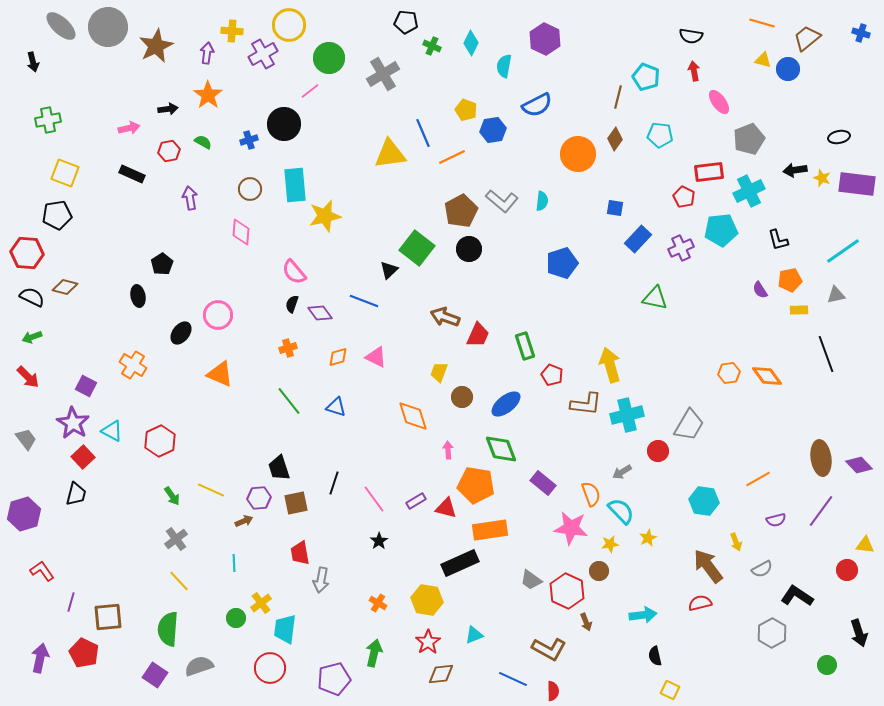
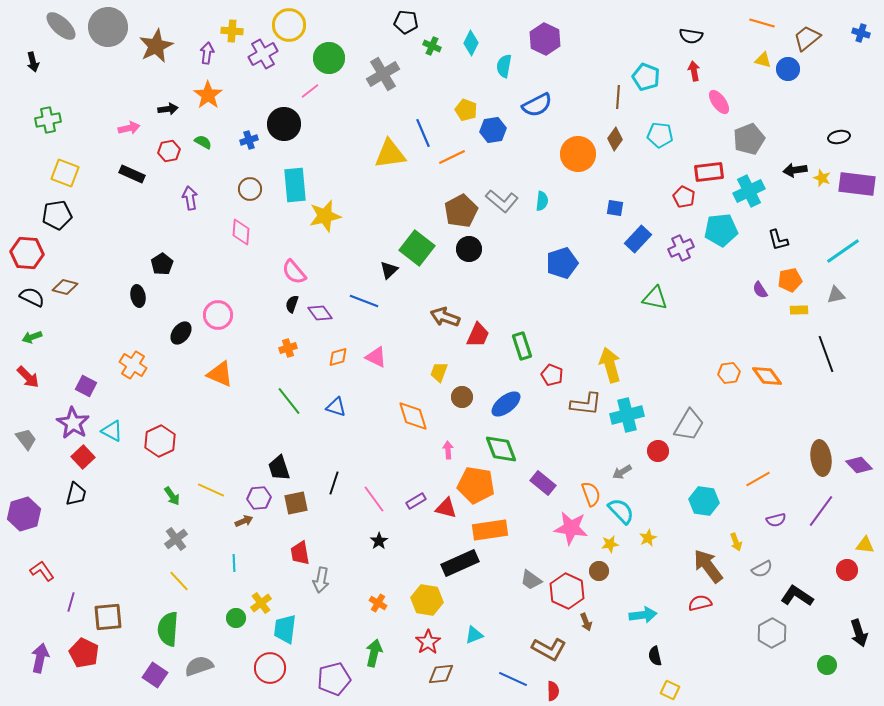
brown line at (618, 97): rotated 10 degrees counterclockwise
green rectangle at (525, 346): moved 3 px left
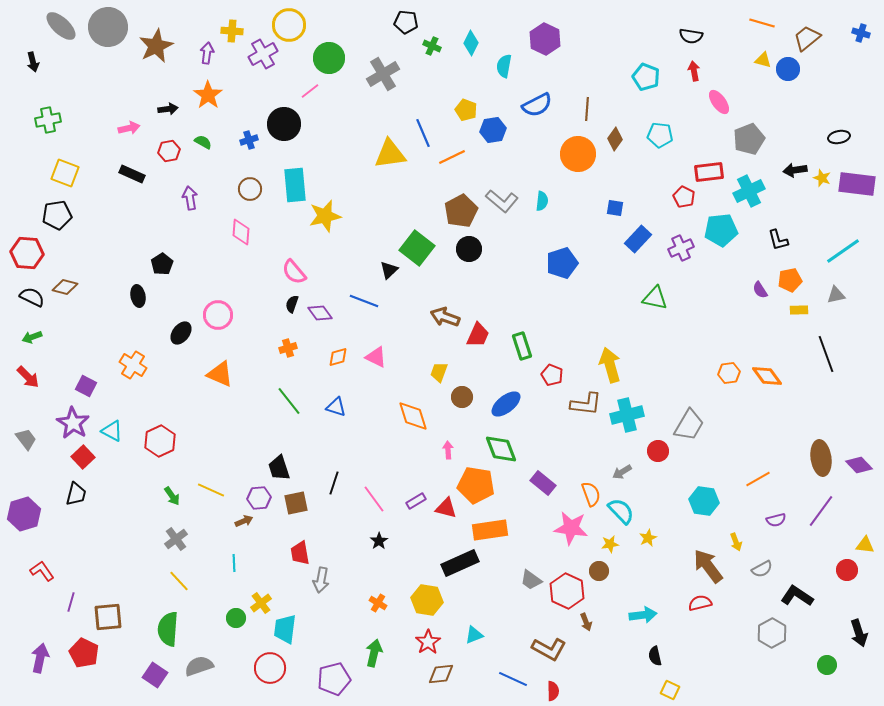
brown line at (618, 97): moved 31 px left, 12 px down
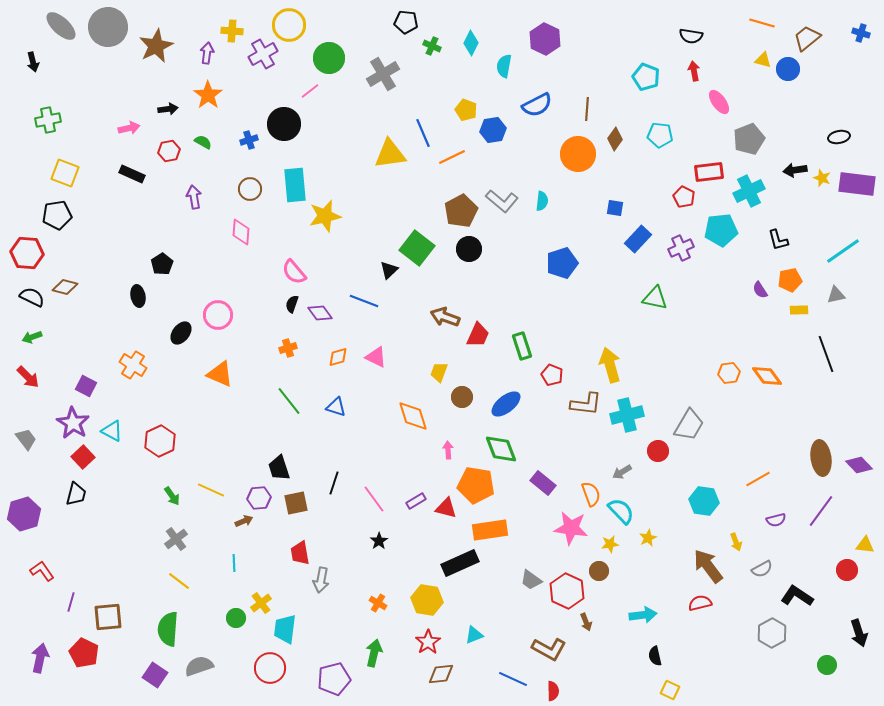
purple arrow at (190, 198): moved 4 px right, 1 px up
yellow line at (179, 581): rotated 10 degrees counterclockwise
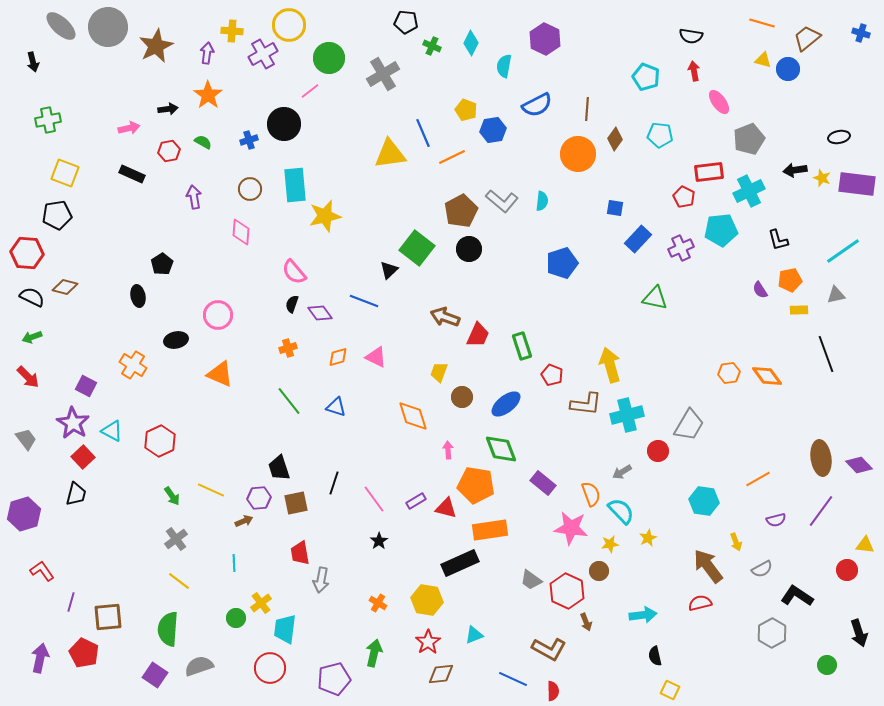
black ellipse at (181, 333): moved 5 px left, 7 px down; rotated 40 degrees clockwise
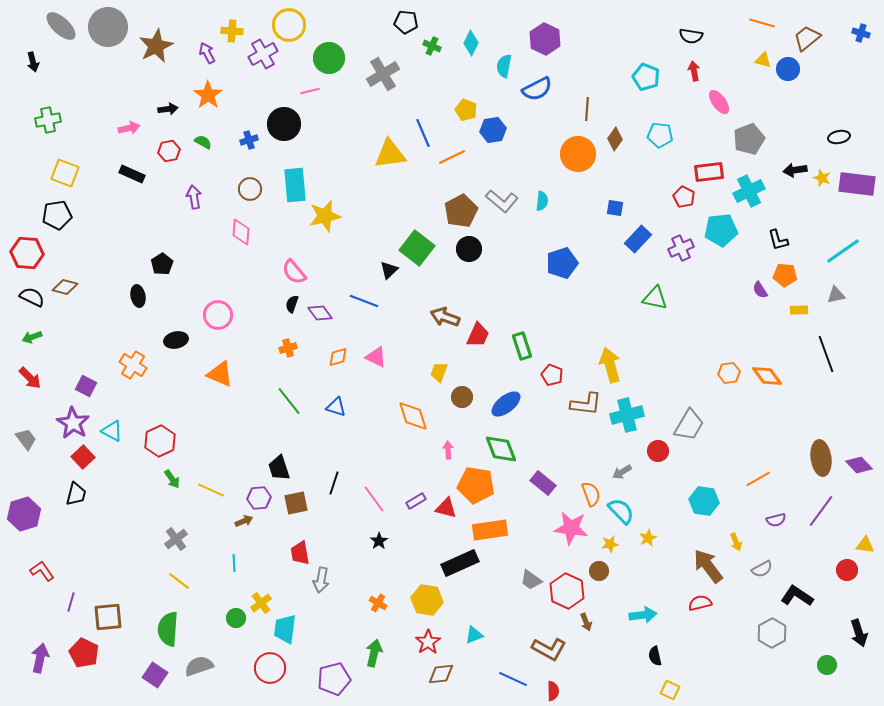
purple arrow at (207, 53): rotated 35 degrees counterclockwise
pink line at (310, 91): rotated 24 degrees clockwise
blue semicircle at (537, 105): moved 16 px up
orange pentagon at (790, 280): moved 5 px left, 5 px up; rotated 15 degrees clockwise
red arrow at (28, 377): moved 2 px right, 1 px down
green arrow at (172, 496): moved 17 px up
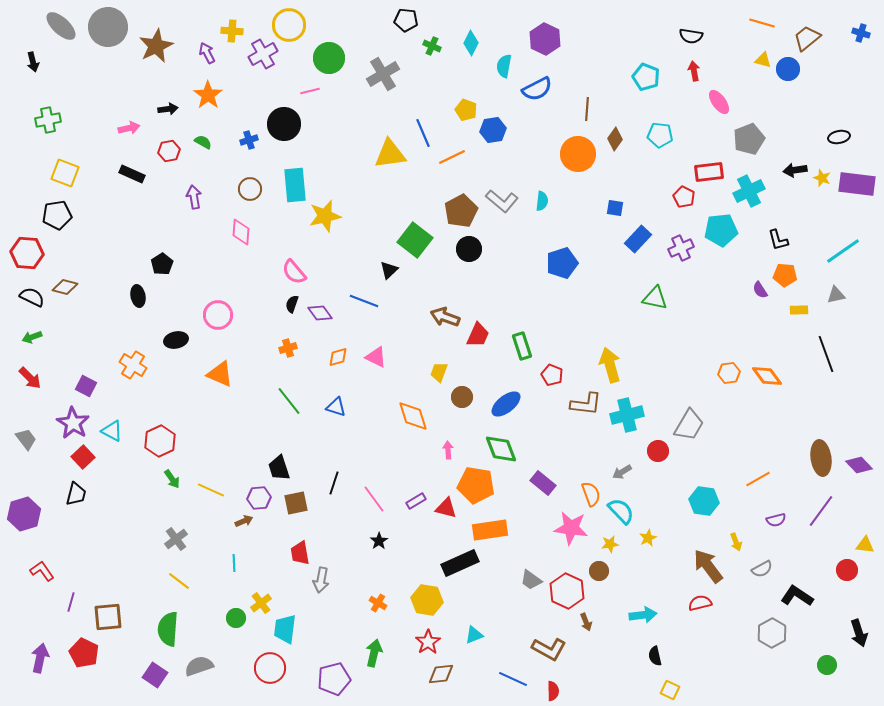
black pentagon at (406, 22): moved 2 px up
green square at (417, 248): moved 2 px left, 8 px up
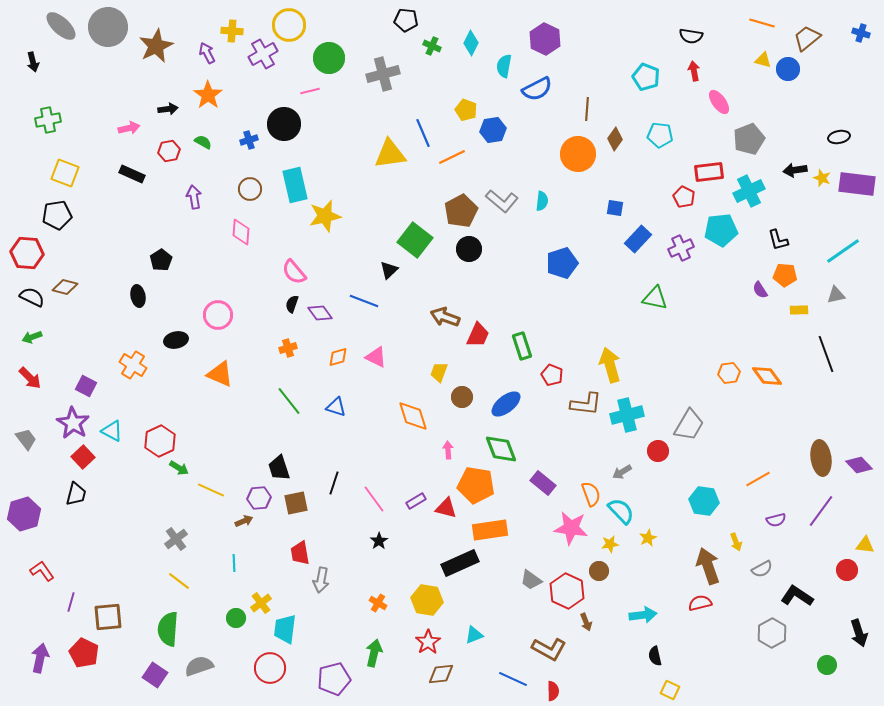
gray cross at (383, 74): rotated 16 degrees clockwise
cyan rectangle at (295, 185): rotated 8 degrees counterclockwise
black pentagon at (162, 264): moved 1 px left, 4 px up
green arrow at (172, 479): moved 7 px right, 11 px up; rotated 24 degrees counterclockwise
brown arrow at (708, 566): rotated 18 degrees clockwise
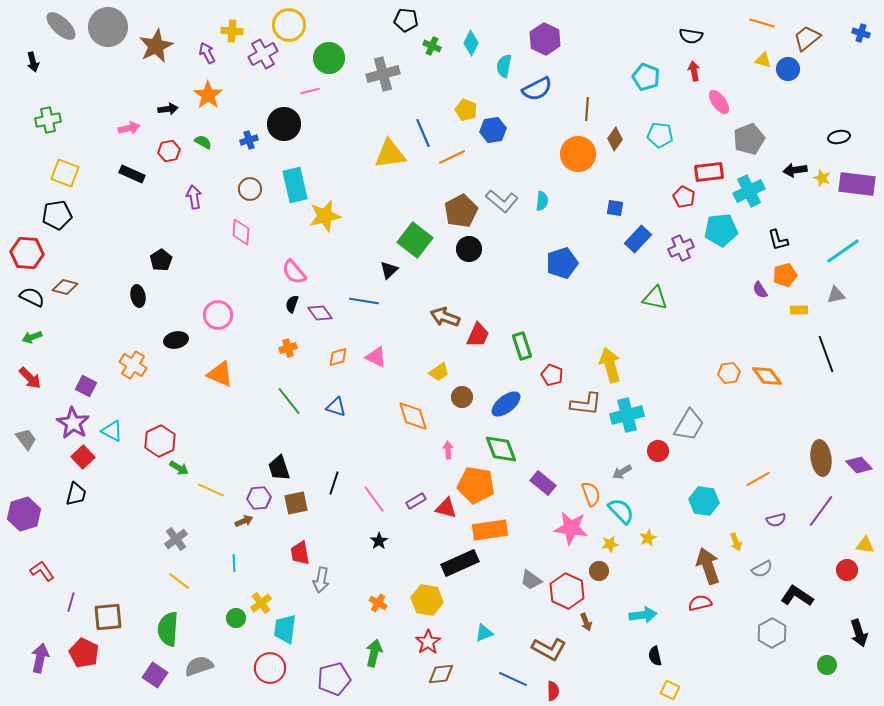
orange pentagon at (785, 275): rotated 20 degrees counterclockwise
blue line at (364, 301): rotated 12 degrees counterclockwise
yellow trapezoid at (439, 372): rotated 145 degrees counterclockwise
cyan triangle at (474, 635): moved 10 px right, 2 px up
